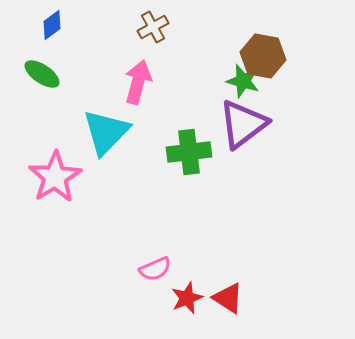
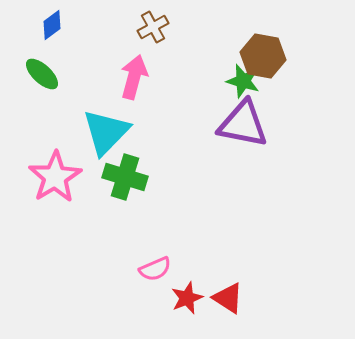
green ellipse: rotated 9 degrees clockwise
pink arrow: moved 4 px left, 5 px up
purple triangle: rotated 48 degrees clockwise
green cross: moved 64 px left, 25 px down; rotated 24 degrees clockwise
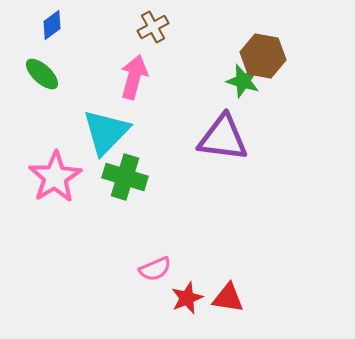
purple triangle: moved 20 px left, 14 px down; rotated 4 degrees counterclockwise
red triangle: rotated 24 degrees counterclockwise
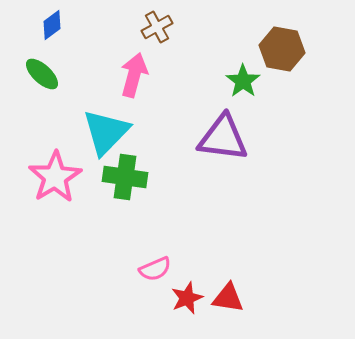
brown cross: moved 4 px right
brown hexagon: moved 19 px right, 7 px up
pink arrow: moved 2 px up
green star: rotated 20 degrees clockwise
green cross: rotated 9 degrees counterclockwise
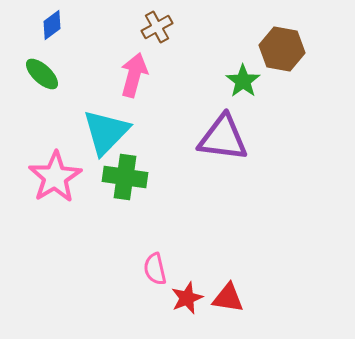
pink semicircle: rotated 100 degrees clockwise
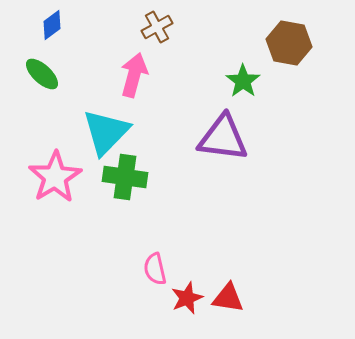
brown hexagon: moved 7 px right, 6 px up
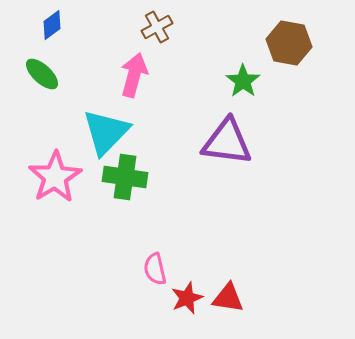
purple triangle: moved 4 px right, 4 px down
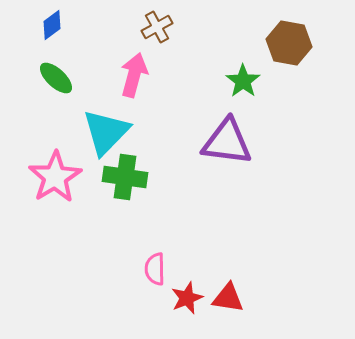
green ellipse: moved 14 px right, 4 px down
pink semicircle: rotated 12 degrees clockwise
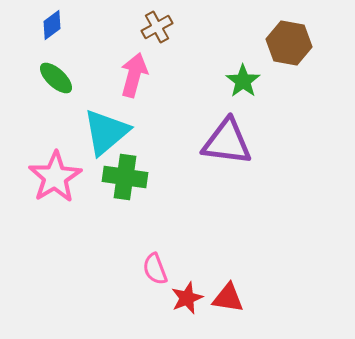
cyan triangle: rotated 6 degrees clockwise
pink semicircle: rotated 20 degrees counterclockwise
